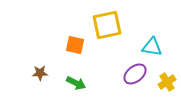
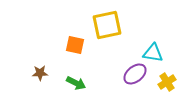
cyan triangle: moved 1 px right, 6 px down
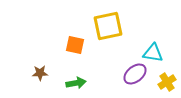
yellow square: moved 1 px right, 1 px down
green arrow: rotated 36 degrees counterclockwise
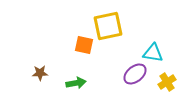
orange square: moved 9 px right
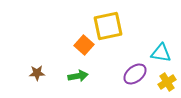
orange square: rotated 30 degrees clockwise
cyan triangle: moved 8 px right
brown star: moved 3 px left
green arrow: moved 2 px right, 7 px up
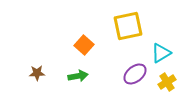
yellow square: moved 20 px right
cyan triangle: rotated 40 degrees counterclockwise
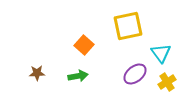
cyan triangle: rotated 35 degrees counterclockwise
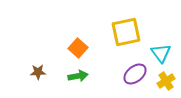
yellow square: moved 2 px left, 6 px down
orange square: moved 6 px left, 3 px down
brown star: moved 1 px right, 1 px up
yellow cross: moved 1 px left, 1 px up
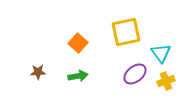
orange square: moved 5 px up
yellow cross: rotated 12 degrees clockwise
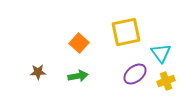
orange square: moved 1 px right
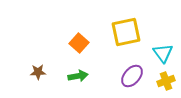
cyan triangle: moved 2 px right
purple ellipse: moved 3 px left, 2 px down; rotated 10 degrees counterclockwise
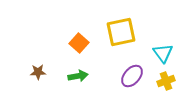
yellow square: moved 5 px left
